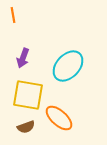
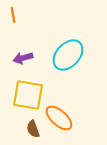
purple arrow: rotated 54 degrees clockwise
cyan ellipse: moved 11 px up
brown semicircle: moved 7 px right, 2 px down; rotated 90 degrees clockwise
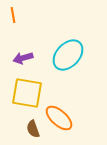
yellow square: moved 1 px left, 2 px up
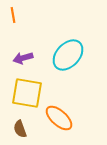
brown semicircle: moved 13 px left
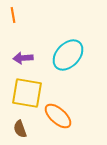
purple arrow: rotated 12 degrees clockwise
orange ellipse: moved 1 px left, 2 px up
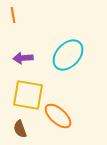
yellow square: moved 1 px right, 2 px down
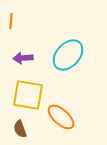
orange line: moved 2 px left, 6 px down; rotated 14 degrees clockwise
orange ellipse: moved 3 px right, 1 px down
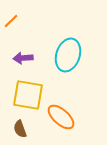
orange line: rotated 42 degrees clockwise
cyan ellipse: rotated 24 degrees counterclockwise
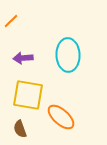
cyan ellipse: rotated 20 degrees counterclockwise
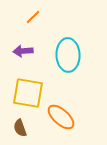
orange line: moved 22 px right, 4 px up
purple arrow: moved 7 px up
yellow square: moved 2 px up
brown semicircle: moved 1 px up
